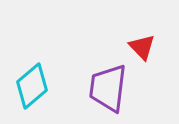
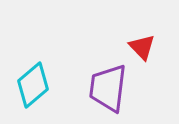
cyan diamond: moved 1 px right, 1 px up
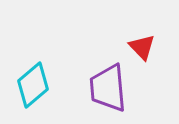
purple trapezoid: rotated 12 degrees counterclockwise
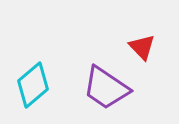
purple trapezoid: moved 2 px left; rotated 51 degrees counterclockwise
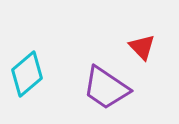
cyan diamond: moved 6 px left, 11 px up
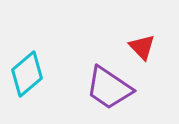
purple trapezoid: moved 3 px right
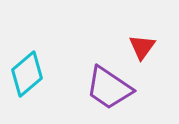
red triangle: rotated 20 degrees clockwise
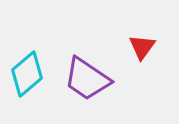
purple trapezoid: moved 22 px left, 9 px up
